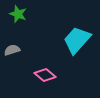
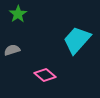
green star: rotated 18 degrees clockwise
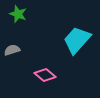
green star: rotated 18 degrees counterclockwise
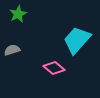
green star: rotated 24 degrees clockwise
pink diamond: moved 9 px right, 7 px up
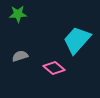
green star: rotated 24 degrees clockwise
gray semicircle: moved 8 px right, 6 px down
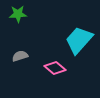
cyan trapezoid: moved 2 px right
pink diamond: moved 1 px right
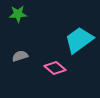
cyan trapezoid: rotated 12 degrees clockwise
